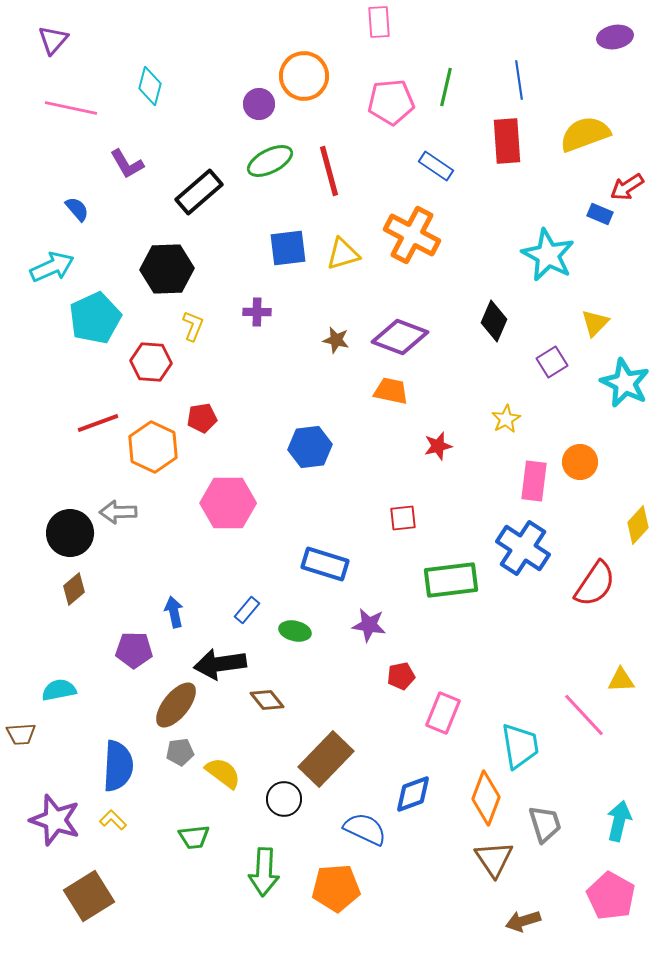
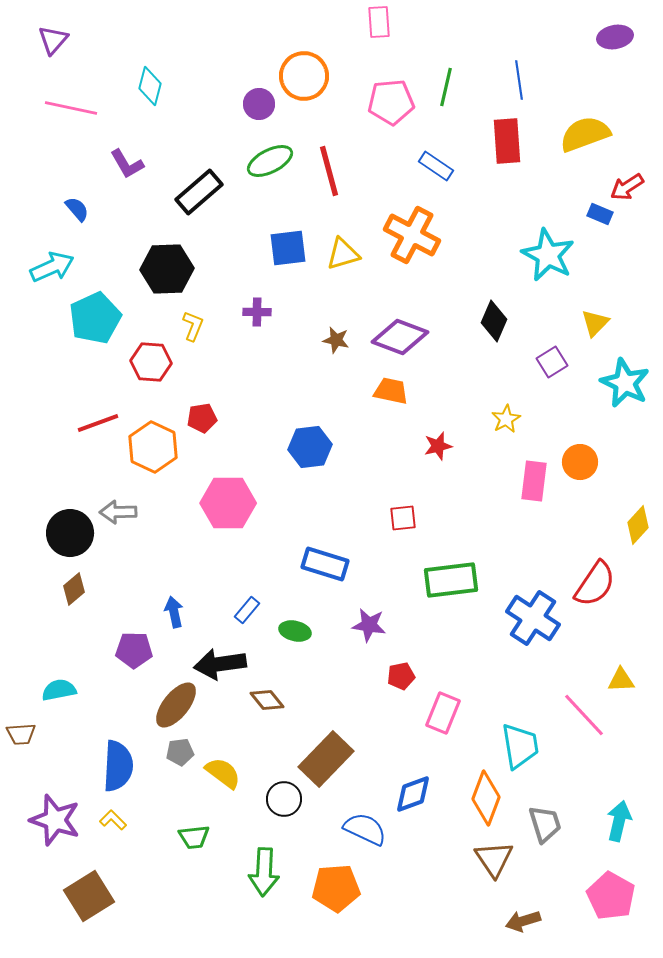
blue cross at (523, 548): moved 10 px right, 70 px down
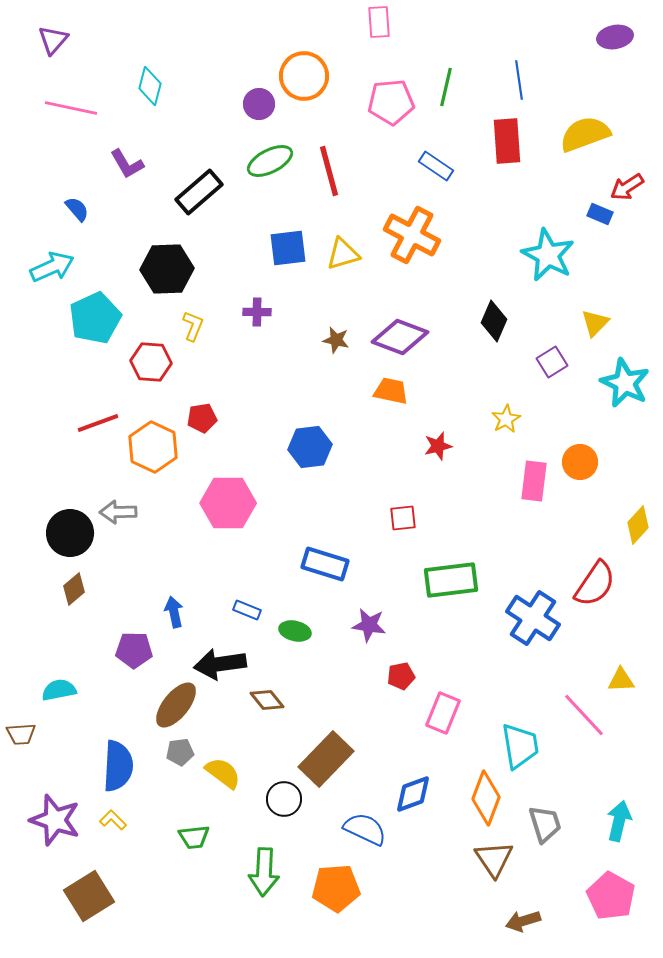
blue rectangle at (247, 610): rotated 72 degrees clockwise
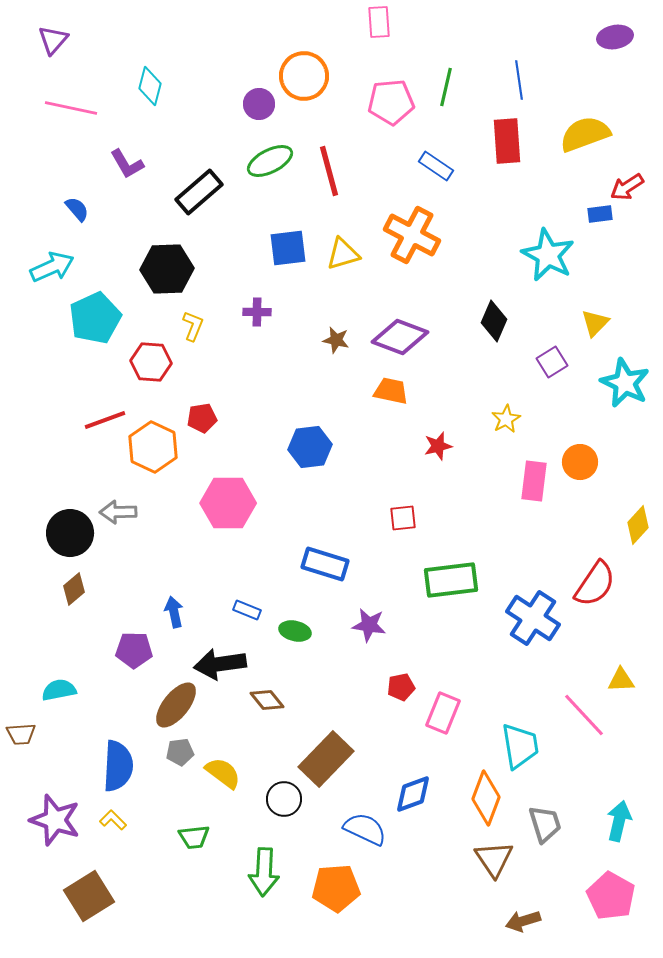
blue rectangle at (600, 214): rotated 30 degrees counterclockwise
red line at (98, 423): moved 7 px right, 3 px up
red pentagon at (401, 676): moved 11 px down
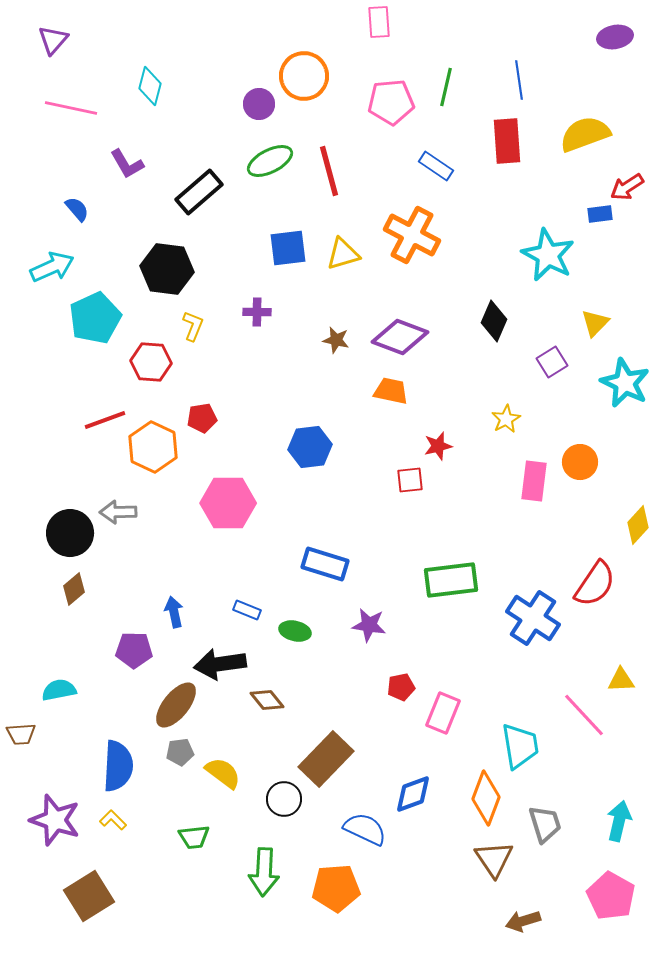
black hexagon at (167, 269): rotated 9 degrees clockwise
red square at (403, 518): moved 7 px right, 38 px up
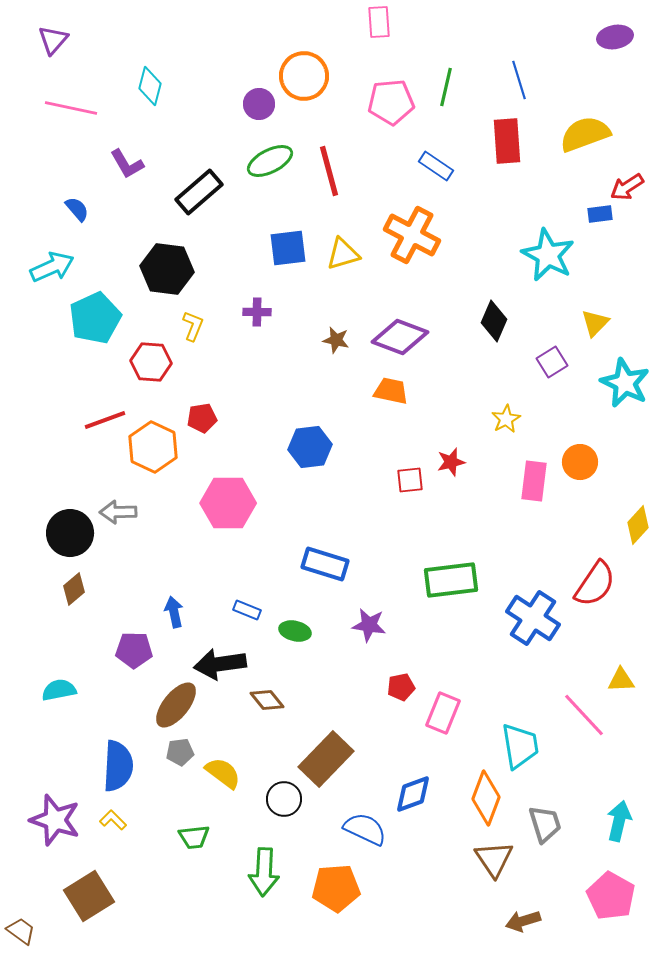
blue line at (519, 80): rotated 9 degrees counterclockwise
red star at (438, 446): moved 13 px right, 16 px down
brown trapezoid at (21, 734): moved 197 px down; rotated 140 degrees counterclockwise
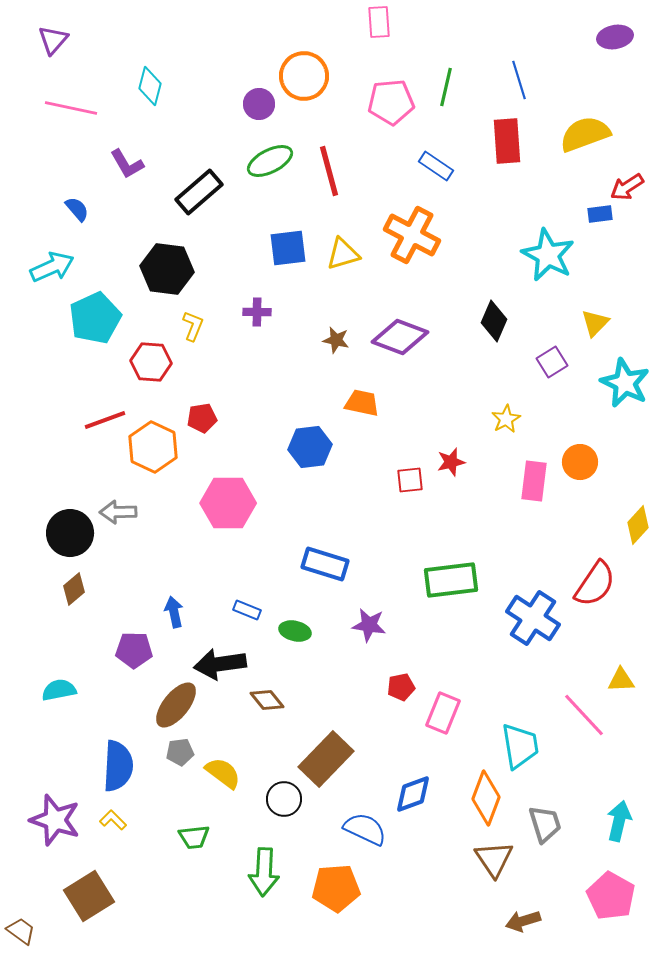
orange trapezoid at (391, 391): moved 29 px left, 12 px down
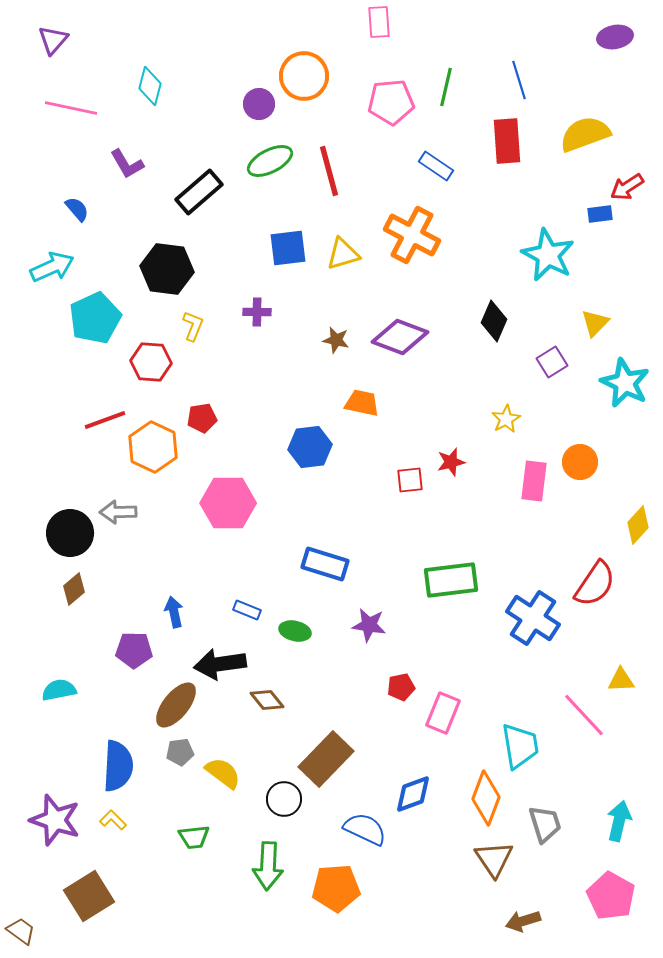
green arrow at (264, 872): moved 4 px right, 6 px up
